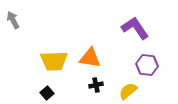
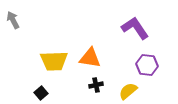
black square: moved 6 px left
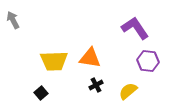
purple hexagon: moved 1 px right, 4 px up
black cross: rotated 16 degrees counterclockwise
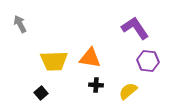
gray arrow: moved 7 px right, 4 px down
black cross: rotated 32 degrees clockwise
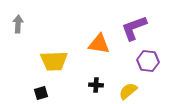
gray arrow: moved 2 px left; rotated 30 degrees clockwise
purple L-shape: moved 1 px left; rotated 76 degrees counterclockwise
orange triangle: moved 9 px right, 14 px up
black square: rotated 24 degrees clockwise
